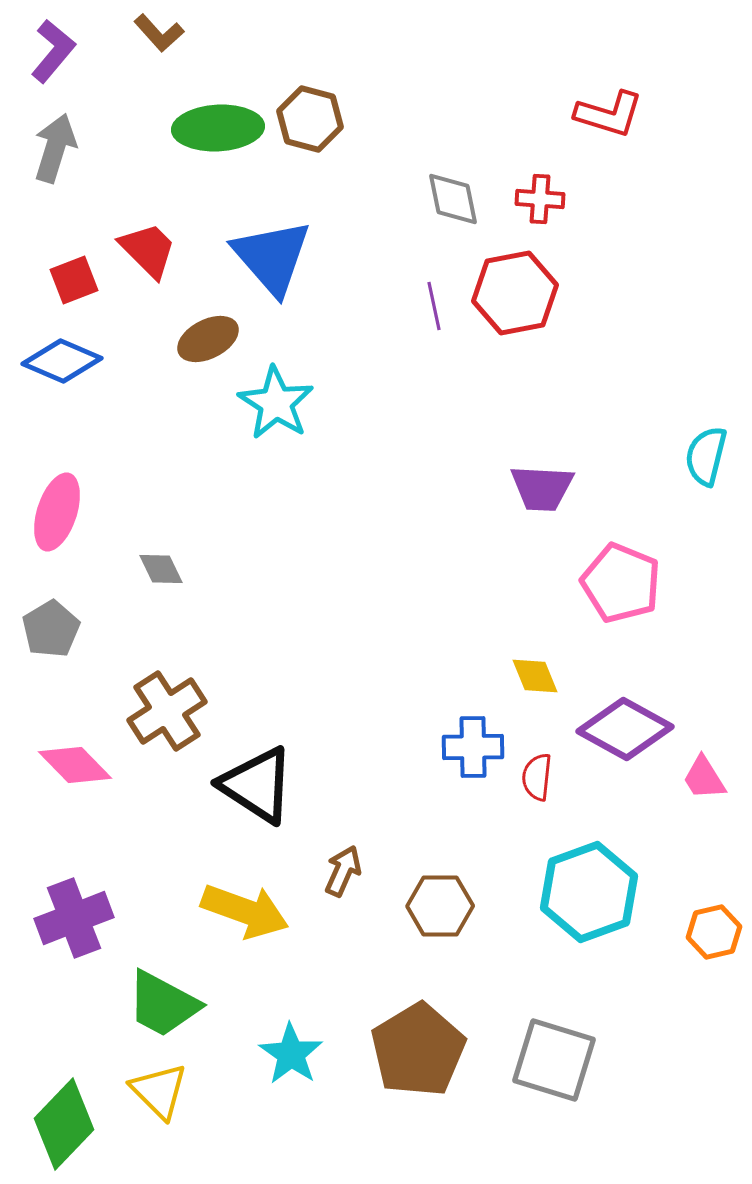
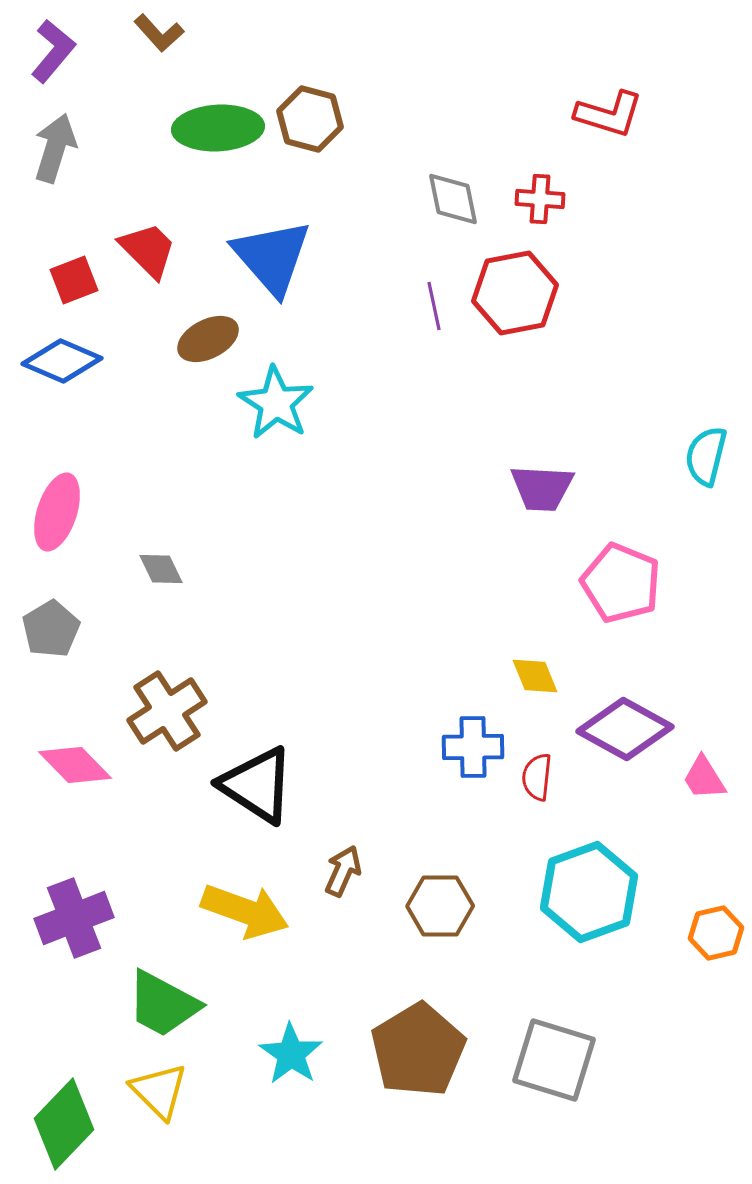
orange hexagon at (714, 932): moved 2 px right, 1 px down
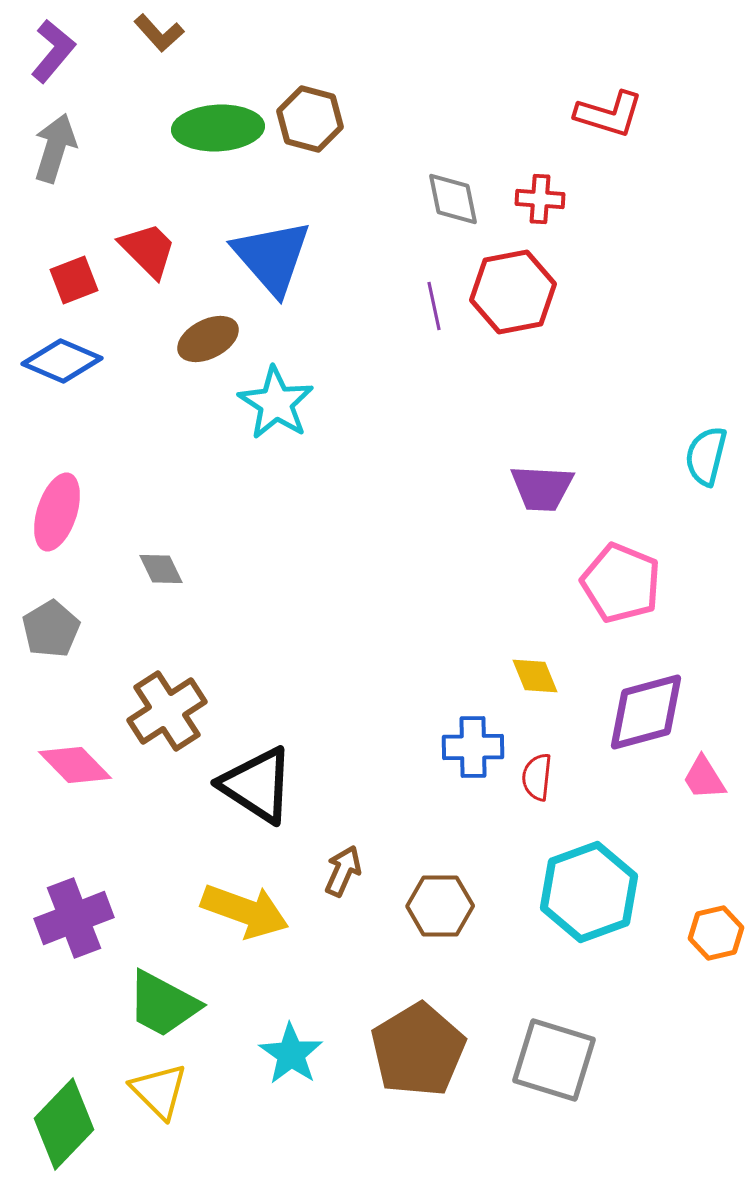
red hexagon at (515, 293): moved 2 px left, 1 px up
purple diamond at (625, 729): moved 21 px right, 17 px up; rotated 44 degrees counterclockwise
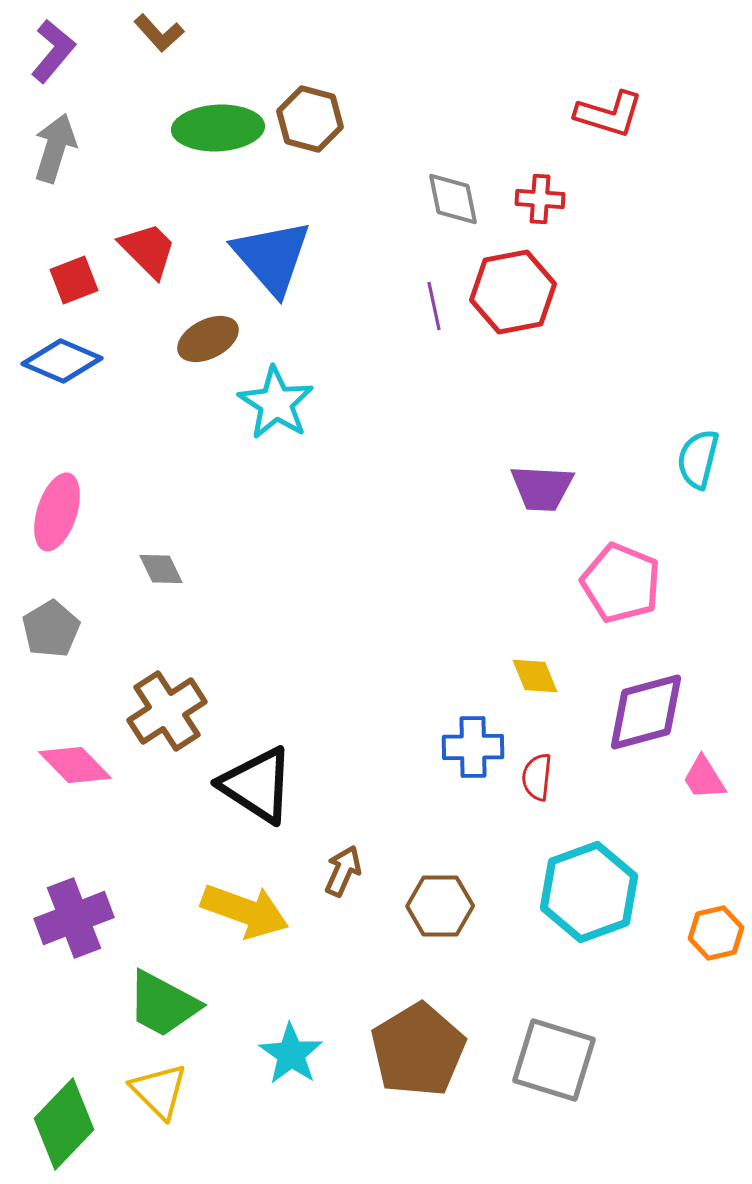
cyan semicircle at (706, 456): moved 8 px left, 3 px down
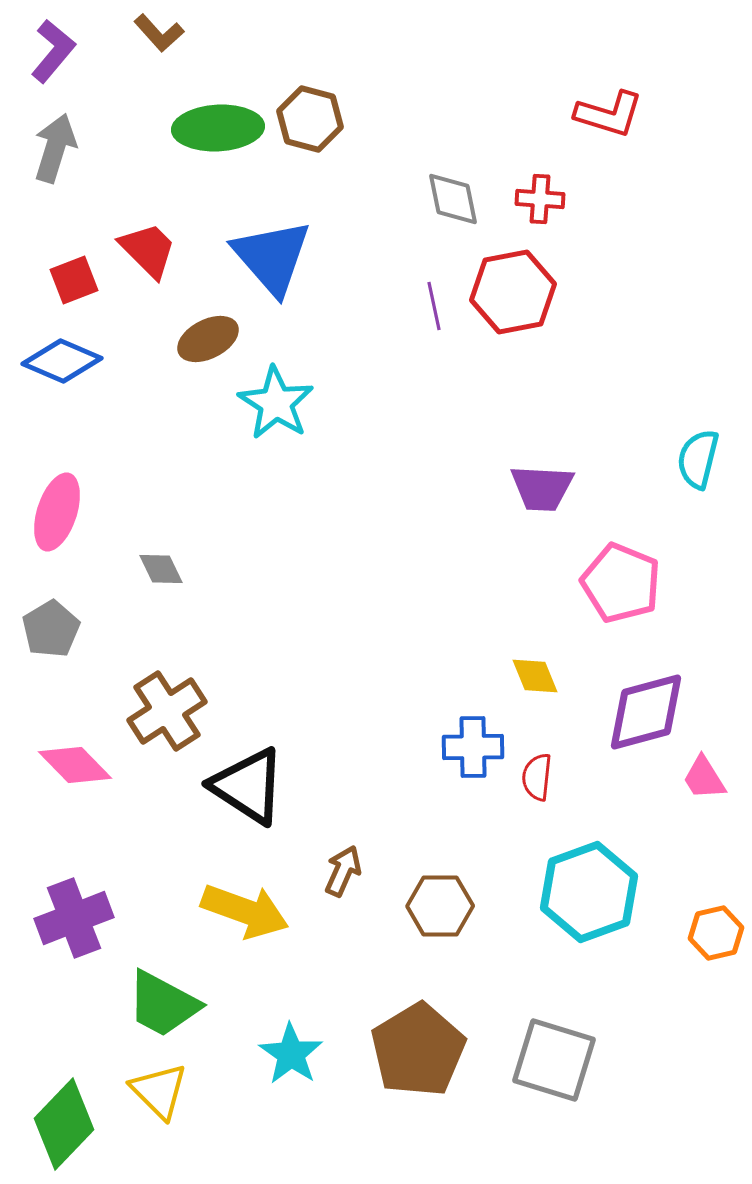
black triangle at (257, 785): moved 9 px left, 1 px down
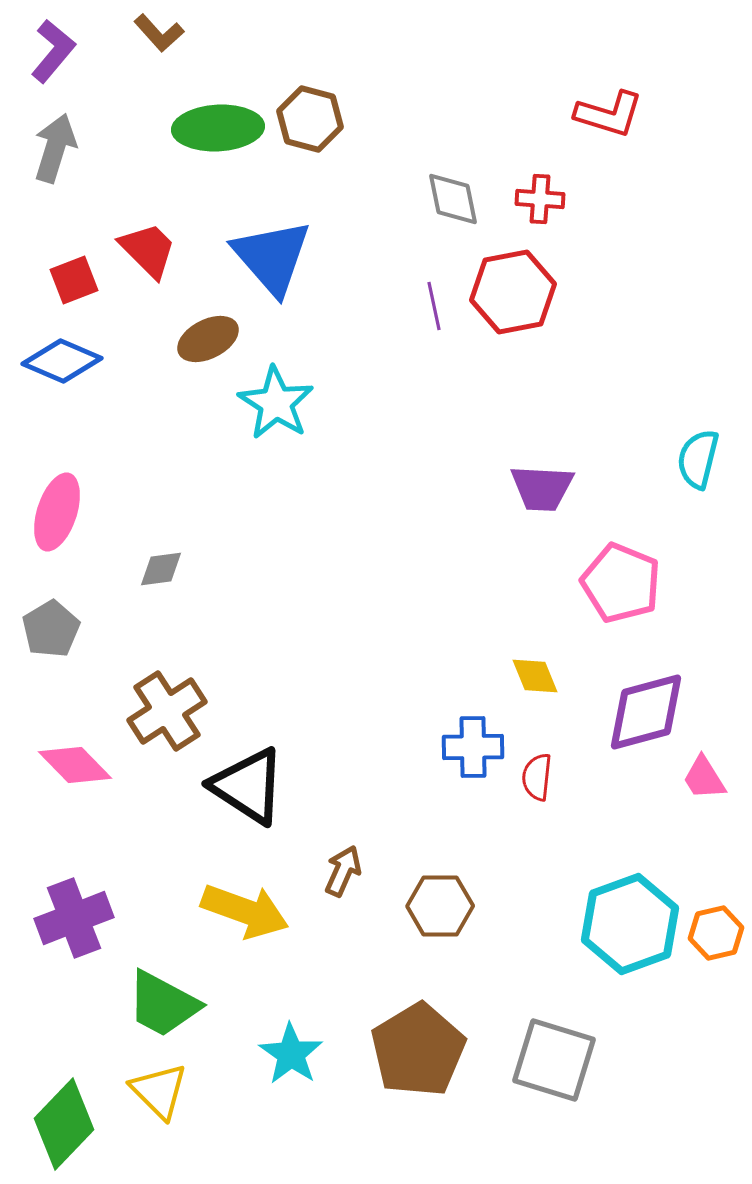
gray diamond at (161, 569): rotated 72 degrees counterclockwise
cyan hexagon at (589, 892): moved 41 px right, 32 px down
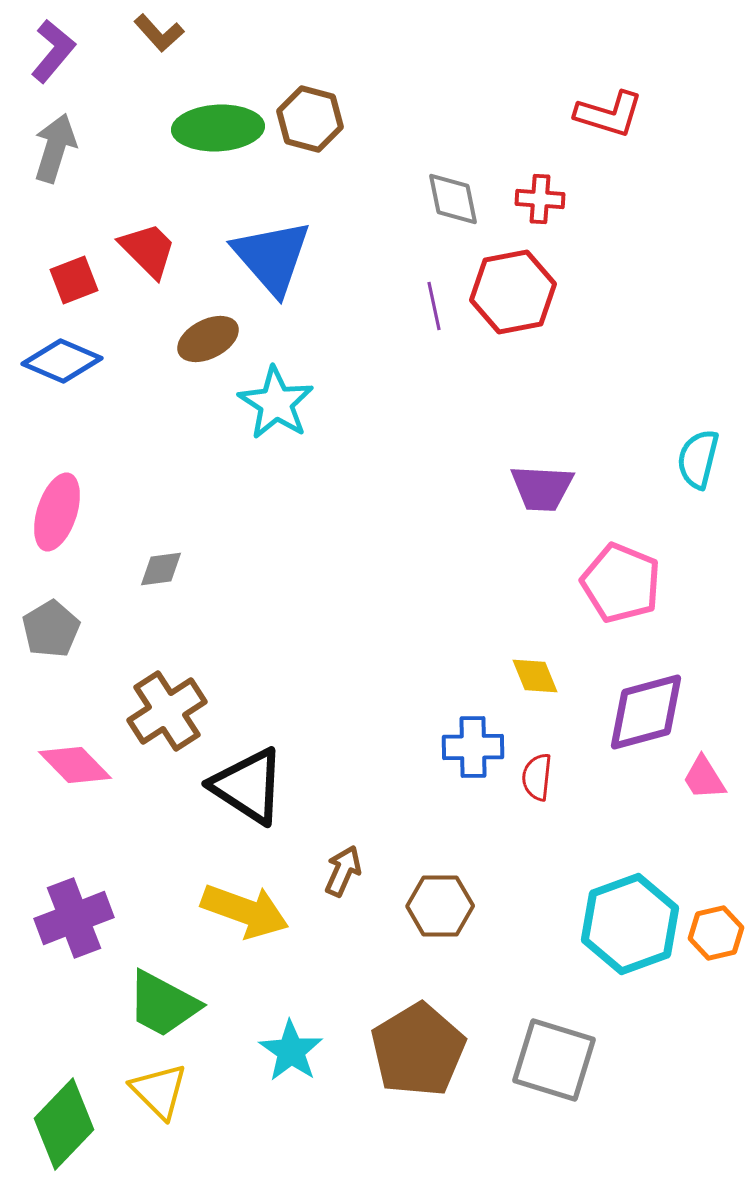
cyan star at (291, 1054): moved 3 px up
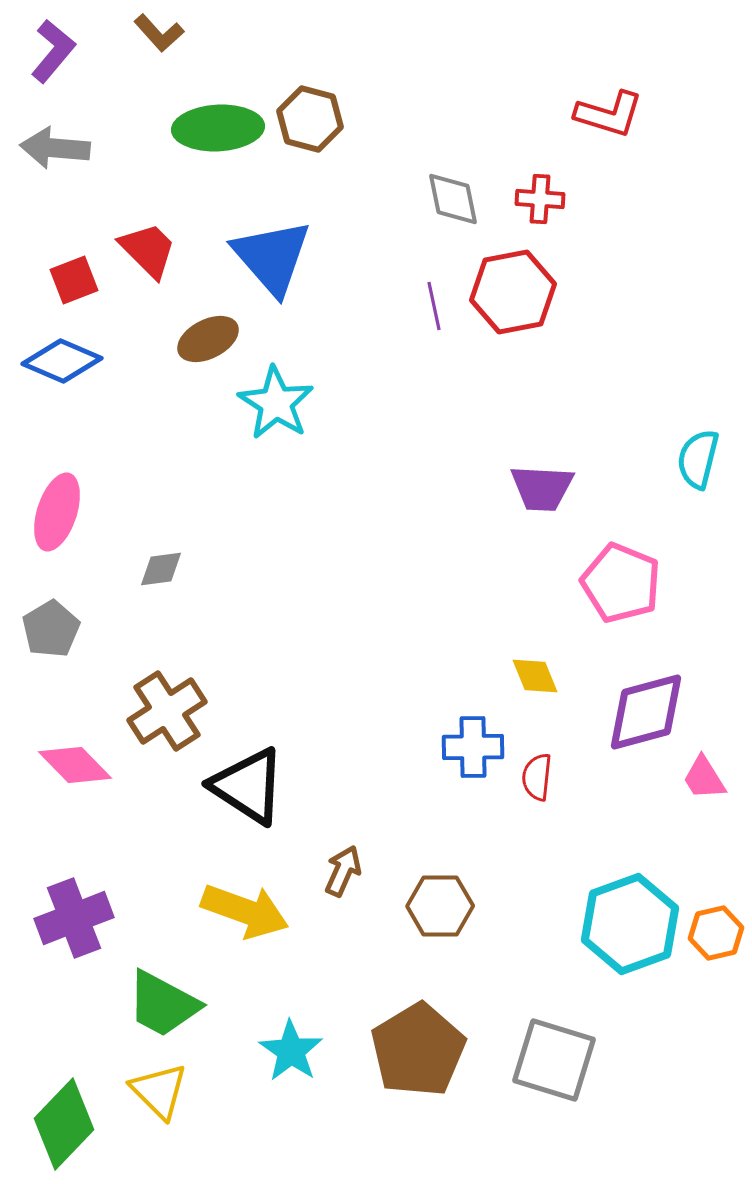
gray arrow at (55, 148): rotated 102 degrees counterclockwise
